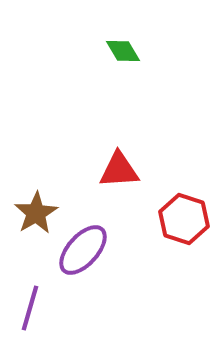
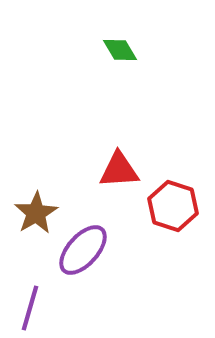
green diamond: moved 3 px left, 1 px up
red hexagon: moved 11 px left, 13 px up
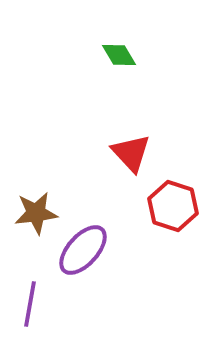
green diamond: moved 1 px left, 5 px down
red triangle: moved 12 px right, 17 px up; rotated 51 degrees clockwise
brown star: rotated 24 degrees clockwise
purple line: moved 4 px up; rotated 6 degrees counterclockwise
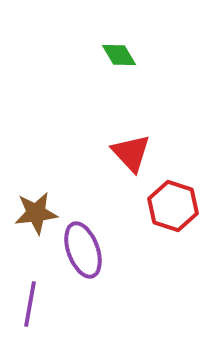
purple ellipse: rotated 62 degrees counterclockwise
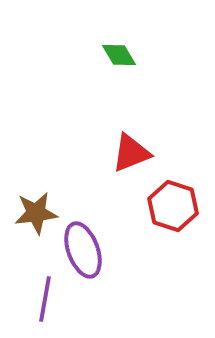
red triangle: rotated 51 degrees clockwise
purple line: moved 15 px right, 5 px up
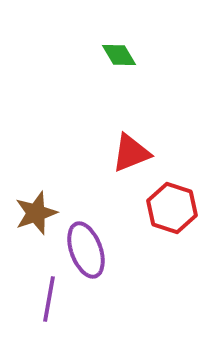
red hexagon: moved 1 px left, 2 px down
brown star: rotated 12 degrees counterclockwise
purple ellipse: moved 3 px right
purple line: moved 4 px right
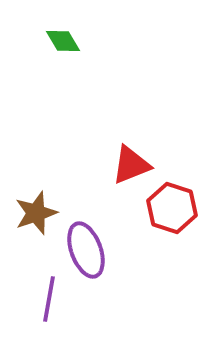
green diamond: moved 56 px left, 14 px up
red triangle: moved 12 px down
